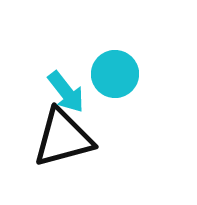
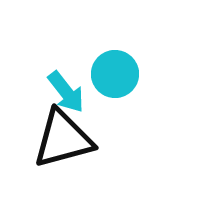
black triangle: moved 1 px down
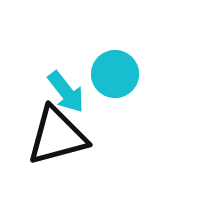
black triangle: moved 6 px left, 3 px up
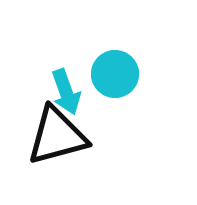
cyan arrow: rotated 18 degrees clockwise
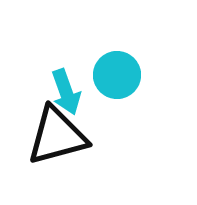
cyan circle: moved 2 px right, 1 px down
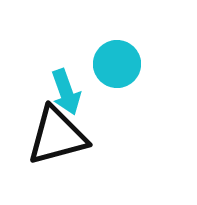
cyan circle: moved 11 px up
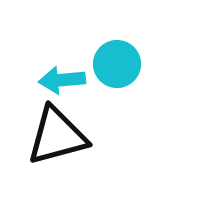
cyan arrow: moved 4 px left, 12 px up; rotated 105 degrees clockwise
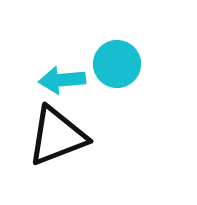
black triangle: rotated 6 degrees counterclockwise
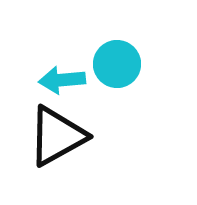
black triangle: rotated 8 degrees counterclockwise
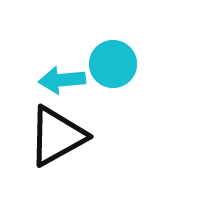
cyan circle: moved 4 px left
